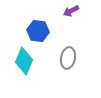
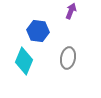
purple arrow: rotated 140 degrees clockwise
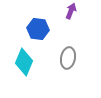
blue hexagon: moved 2 px up
cyan diamond: moved 1 px down
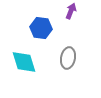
blue hexagon: moved 3 px right, 1 px up
cyan diamond: rotated 40 degrees counterclockwise
